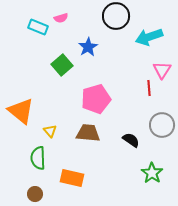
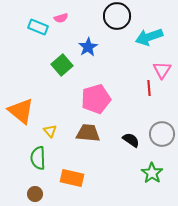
black circle: moved 1 px right
gray circle: moved 9 px down
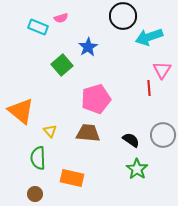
black circle: moved 6 px right
gray circle: moved 1 px right, 1 px down
green star: moved 15 px left, 4 px up
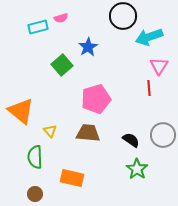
cyan rectangle: rotated 36 degrees counterclockwise
pink triangle: moved 3 px left, 4 px up
green semicircle: moved 3 px left, 1 px up
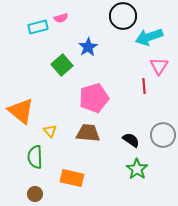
red line: moved 5 px left, 2 px up
pink pentagon: moved 2 px left, 1 px up
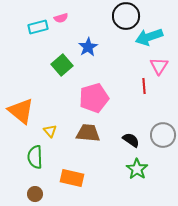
black circle: moved 3 px right
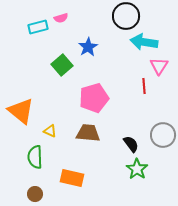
cyan arrow: moved 5 px left, 5 px down; rotated 28 degrees clockwise
yellow triangle: rotated 24 degrees counterclockwise
black semicircle: moved 4 px down; rotated 18 degrees clockwise
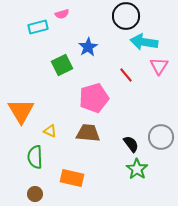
pink semicircle: moved 1 px right, 4 px up
green square: rotated 15 degrees clockwise
red line: moved 18 px left, 11 px up; rotated 35 degrees counterclockwise
orange triangle: rotated 20 degrees clockwise
gray circle: moved 2 px left, 2 px down
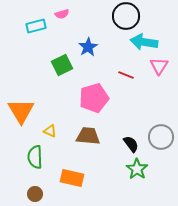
cyan rectangle: moved 2 px left, 1 px up
red line: rotated 28 degrees counterclockwise
brown trapezoid: moved 3 px down
